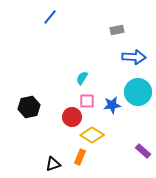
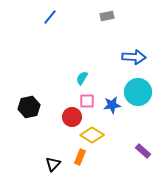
gray rectangle: moved 10 px left, 14 px up
black triangle: rotated 28 degrees counterclockwise
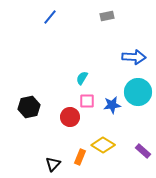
red circle: moved 2 px left
yellow diamond: moved 11 px right, 10 px down
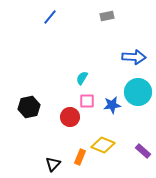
yellow diamond: rotated 10 degrees counterclockwise
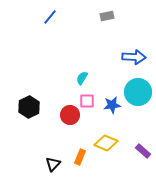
black hexagon: rotated 15 degrees counterclockwise
red circle: moved 2 px up
yellow diamond: moved 3 px right, 2 px up
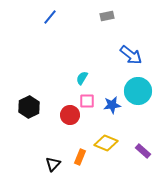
blue arrow: moved 3 px left, 2 px up; rotated 35 degrees clockwise
cyan circle: moved 1 px up
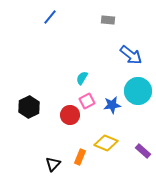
gray rectangle: moved 1 px right, 4 px down; rotated 16 degrees clockwise
pink square: rotated 28 degrees counterclockwise
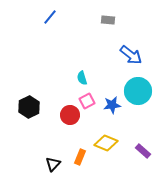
cyan semicircle: rotated 48 degrees counterclockwise
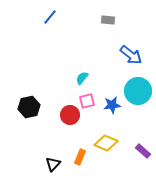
cyan semicircle: rotated 56 degrees clockwise
pink square: rotated 14 degrees clockwise
black hexagon: rotated 15 degrees clockwise
